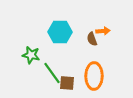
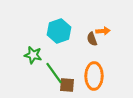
cyan hexagon: moved 1 px left, 1 px up; rotated 20 degrees counterclockwise
green star: moved 2 px right
green line: moved 2 px right
brown square: moved 2 px down
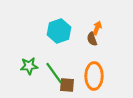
orange arrow: moved 6 px left, 3 px up; rotated 64 degrees counterclockwise
green star: moved 4 px left, 11 px down; rotated 18 degrees counterclockwise
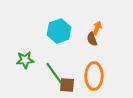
green star: moved 4 px left, 6 px up
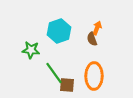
green star: moved 6 px right, 10 px up; rotated 12 degrees clockwise
